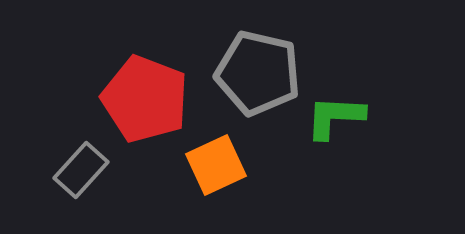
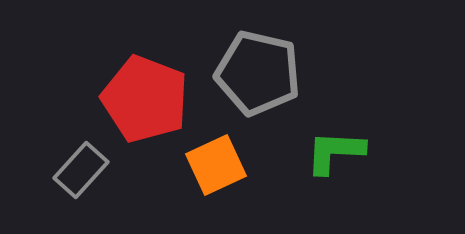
green L-shape: moved 35 px down
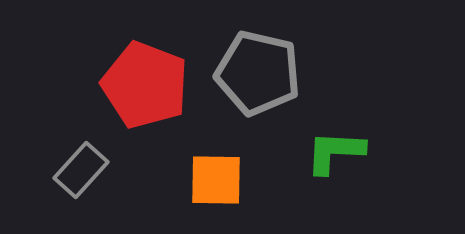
red pentagon: moved 14 px up
orange square: moved 15 px down; rotated 26 degrees clockwise
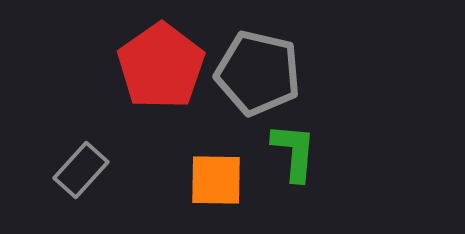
red pentagon: moved 16 px right, 19 px up; rotated 16 degrees clockwise
green L-shape: moved 41 px left; rotated 92 degrees clockwise
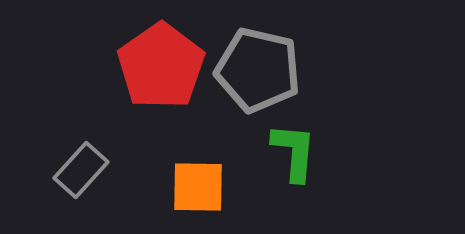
gray pentagon: moved 3 px up
orange square: moved 18 px left, 7 px down
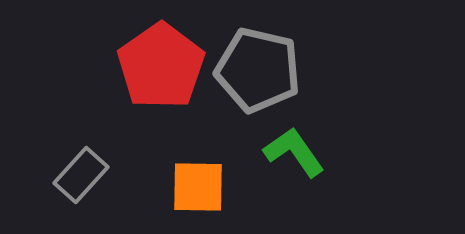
green L-shape: rotated 40 degrees counterclockwise
gray rectangle: moved 5 px down
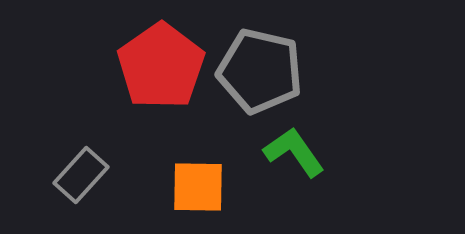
gray pentagon: moved 2 px right, 1 px down
